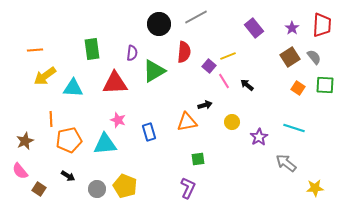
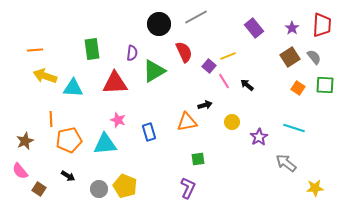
red semicircle at (184, 52): rotated 30 degrees counterclockwise
yellow arrow at (45, 76): rotated 55 degrees clockwise
gray circle at (97, 189): moved 2 px right
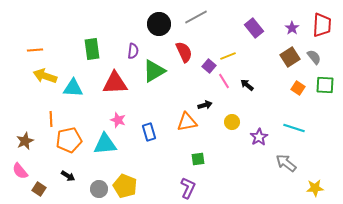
purple semicircle at (132, 53): moved 1 px right, 2 px up
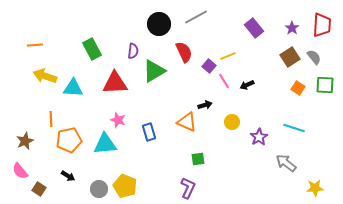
green rectangle at (92, 49): rotated 20 degrees counterclockwise
orange line at (35, 50): moved 5 px up
black arrow at (247, 85): rotated 64 degrees counterclockwise
orange triangle at (187, 122): rotated 35 degrees clockwise
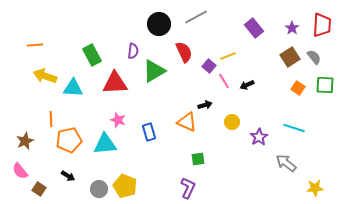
green rectangle at (92, 49): moved 6 px down
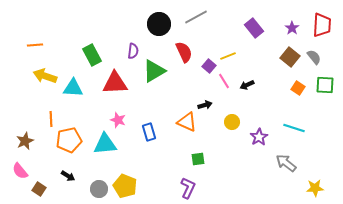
brown square at (290, 57): rotated 18 degrees counterclockwise
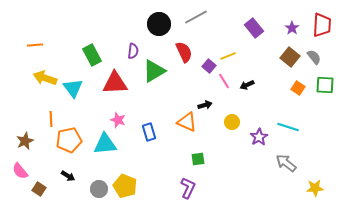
yellow arrow at (45, 76): moved 2 px down
cyan triangle at (73, 88): rotated 50 degrees clockwise
cyan line at (294, 128): moved 6 px left, 1 px up
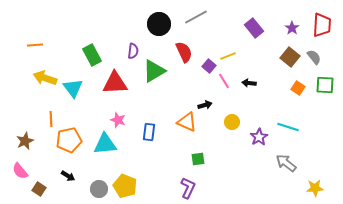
black arrow at (247, 85): moved 2 px right, 2 px up; rotated 32 degrees clockwise
blue rectangle at (149, 132): rotated 24 degrees clockwise
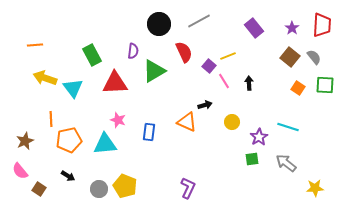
gray line at (196, 17): moved 3 px right, 4 px down
black arrow at (249, 83): rotated 80 degrees clockwise
green square at (198, 159): moved 54 px right
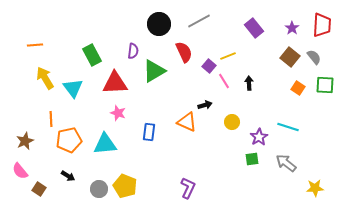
yellow arrow at (45, 78): rotated 40 degrees clockwise
pink star at (118, 120): moved 7 px up
